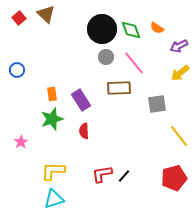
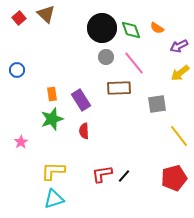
black circle: moved 1 px up
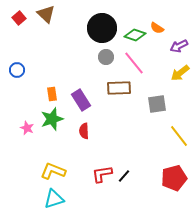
green diamond: moved 4 px right, 5 px down; rotated 50 degrees counterclockwise
pink star: moved 6 px right, 14 px up; rotated 16 degrees counterclockwise
yellow L-shape: rotated 20 degrees clockwise
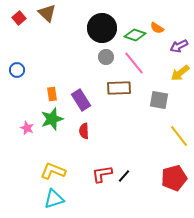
brown triangle: moved 1 px right, 1 px up
gray square: moved 2 px right, 4 px up; rotated 18 degrees clockwise
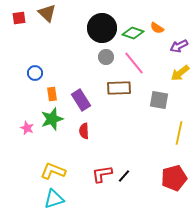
red square: rotated 32 degrees clockwise
green diamond: moved 2 px left, 2 px up
blue circle: moved 18 px right, 3 px down
yellow line: moved 3 px up; rotated 50 degrees clockwise
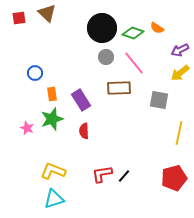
purple arrow: moved 1 px right, 4 px down
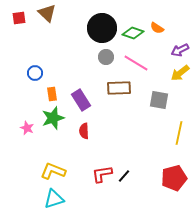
pink line: moved 2 px right; rotated 20 degrees counterclockwise
green star: moved 1 px right, 1 px up
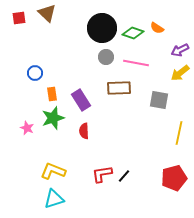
pink line: rotated 20 degrees counterclockwise
